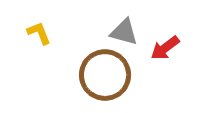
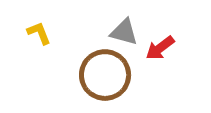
red arrow: moved 5 px left
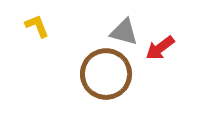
yellow L-shape: moved 2 px left, 7 px up
brown circle: moved 1 px right, 1 px up
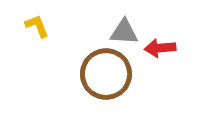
gray triangle: rotated 12 degrees counterclockwise
red arrow: rotated 32 degrees clockwise
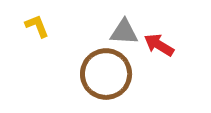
red arrow: moved 1 px left, 3 px up; rotated 36 degrees clockwise
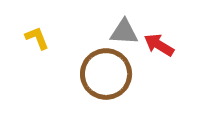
yellow L-shape: moved 12 px down
